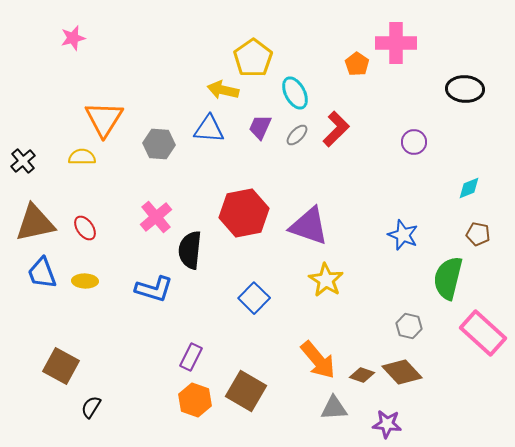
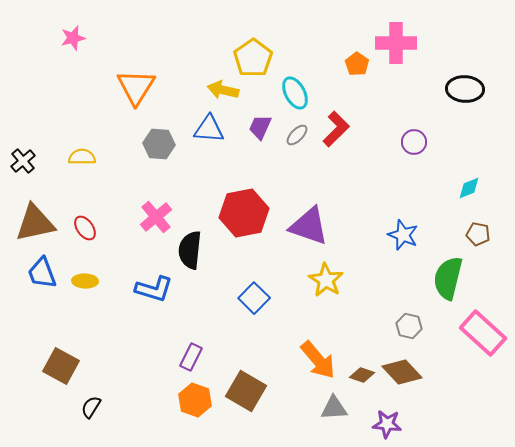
orange triangle at (104, 119): moved 32 px right, 32 px up
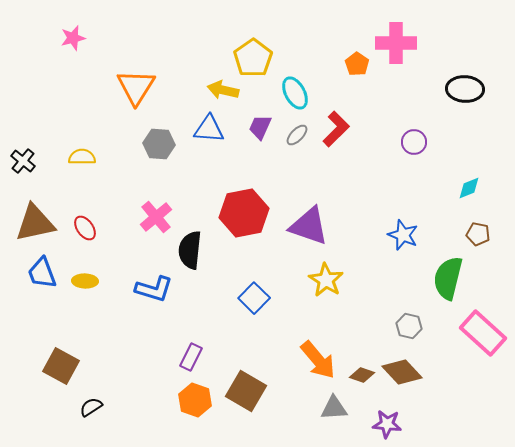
black cross at (23, 161): rotated 10 degrees counterclockwise
black semicircle at (91, 407): rotated 25 degrees clockwise
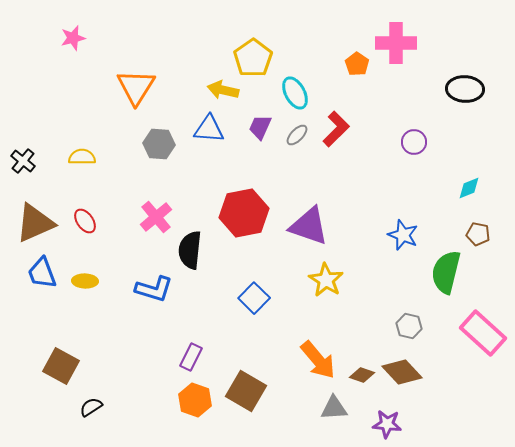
brown triangle at (35, 223): rotated 12 degrees counterclockwise
red ellipse at (85, 228): moved 7 px up
green semicircle at (448, 278): moved 2 px left, 6 px up
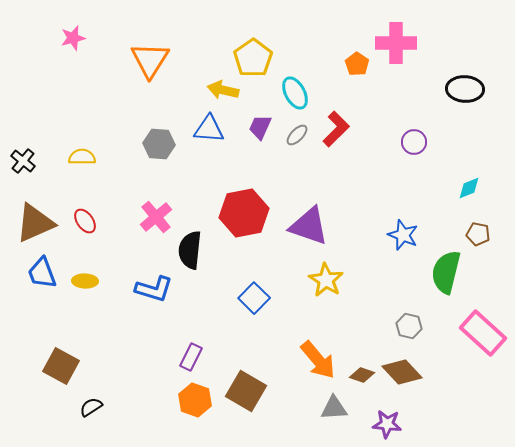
orange triangle at (136, 87): moved 14 px right, 27 px up
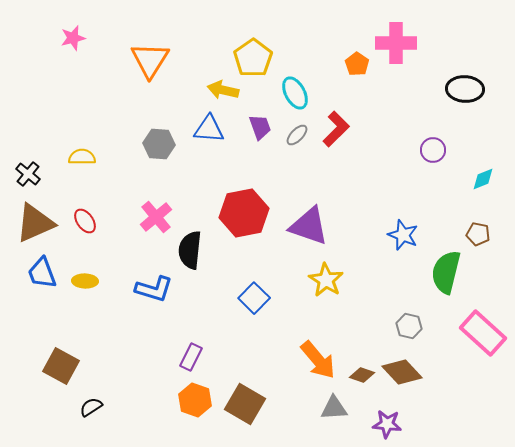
purple trapezoid at (260, 127): rotated 136 degrees clockwise
purple circle at (414, 142): moved 19 px right, 8 px down
black cross at (23, 161): moved 5 px right, 13 px down
cyan diamond at (469, 188): moved 14 px right, 9 px up
brown square at (246, 391): moved 1 px left, 13 px down
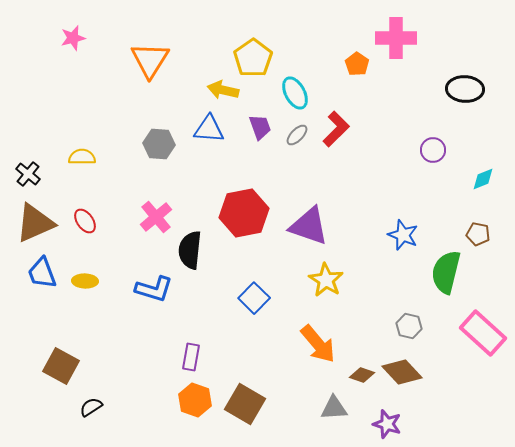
pink cross at (396, 43): moved 5 px up
purple rectangle at (191, 357): rotated 16 degrees counterclockwise
orange arrow at (318, 360): moved 16 px up
purple star at (387, 424): rotated 12 degrees clockwise
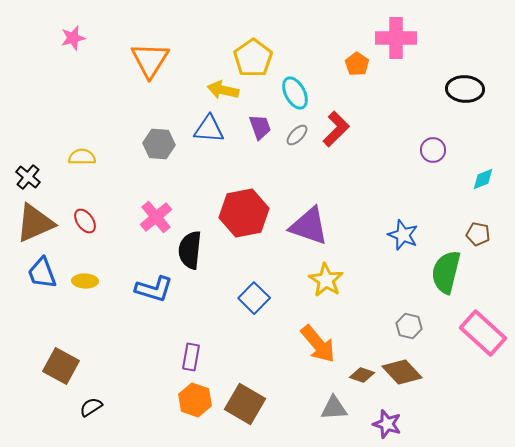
black cross at (28, 174): moved 3 px down
